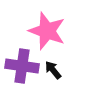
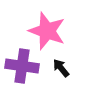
black arrow: moved 8 px right, 2 px up
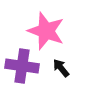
pink star: moved 1 px left
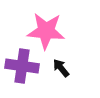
pink star: rotated 15 degrees counterclockwise
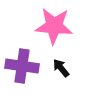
pink star: moved 8 px right, 5 px up
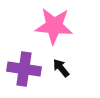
purple cross: moved 2 px right, 3 px down
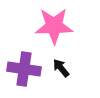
pink star: rotated 6 degrees counterclockwise
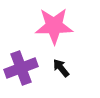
purple cross: moved 3 px left, 1 px up; rotated 28 degrees counterclockwise
